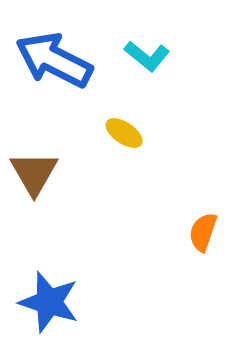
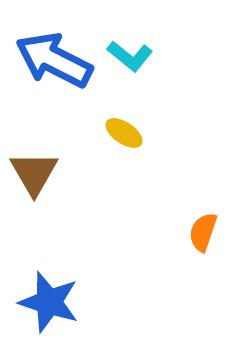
cyan L-shape: moved 17 px left
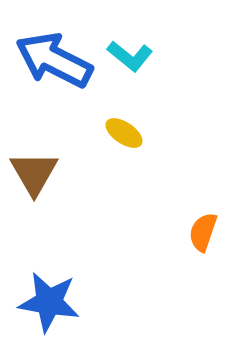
blue star: rotated 8 degrees counterclockwise
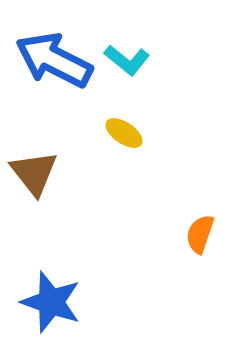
cyan L-shape: moved 3 px left, 4 px down
brown triangle: rotated 8 degrees counterclockwise
orange semicircle: moved 3 px left, 2 px down
blue star: moved 2 px right; rotated 10 degrees clockwise
